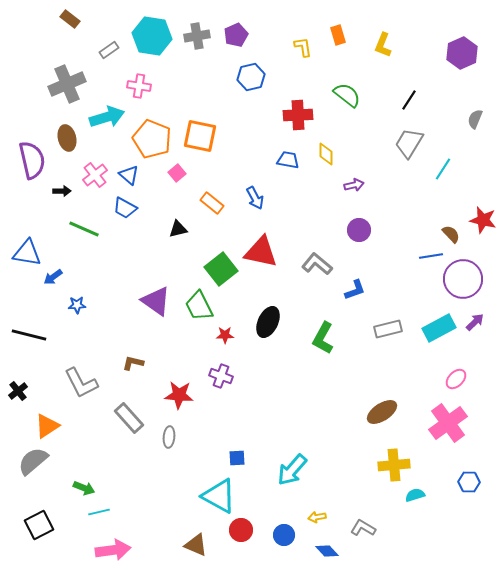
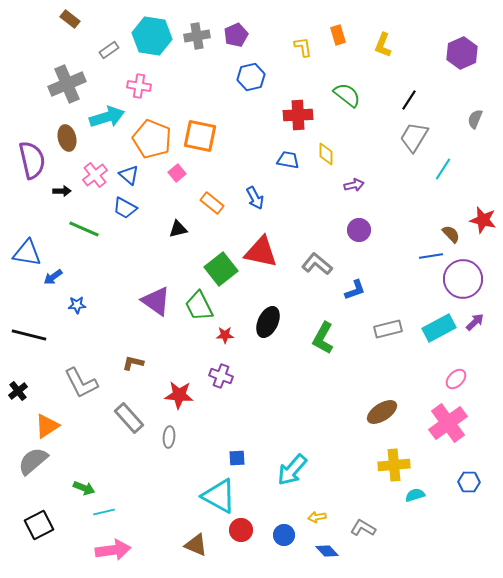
gray trapezoid at (409, 143): moved 5 px right, 6 px up
cyan line at (99, 512): moved 5 px right
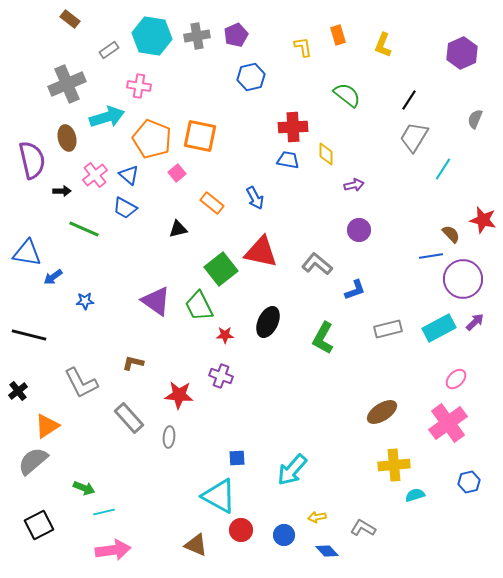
red cross at (298, 115): moved 5 px left, 12 px down
blue star at (77, 305): moved 8 px right, 4 px up
blue hexagon at (469, 482): rotated 15 degrees counterclockwise
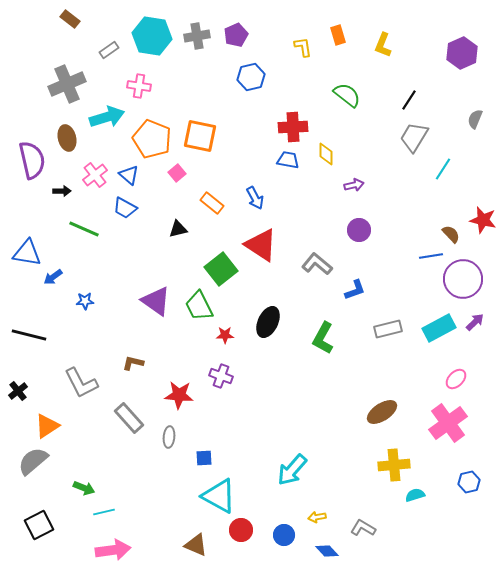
red triangle at (261, 252): moved 7 px up; rotated 21 degrees clockwise
blue square at (237, 458): moved 33 px left
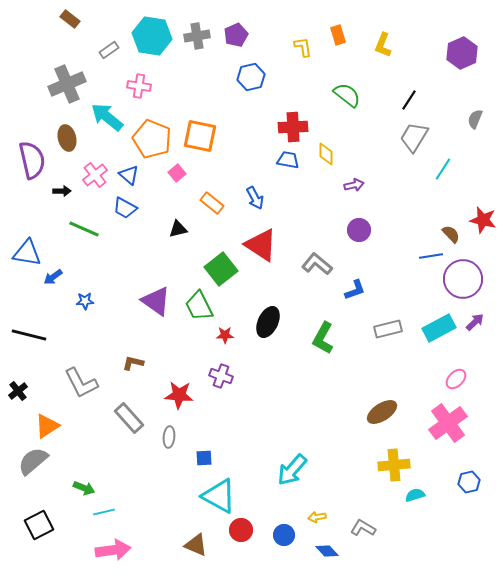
cyan arrow at (107, 117): rotated 124 degrees counterclockwise
